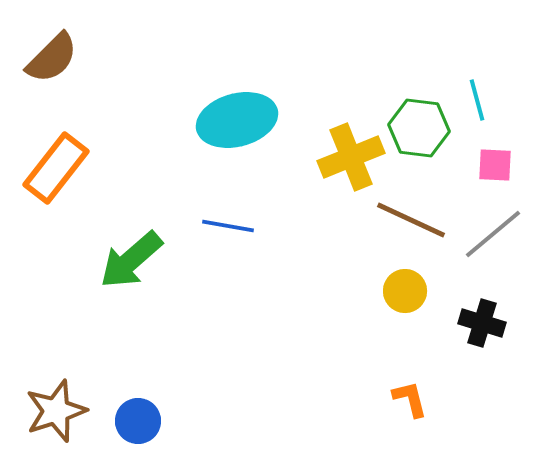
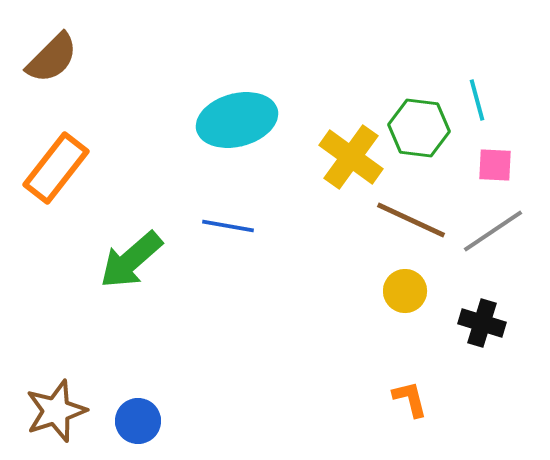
yellow cross: rotated 32 degrees counterclockwise
gray line: moved 3 px up; rotated 6 degrees clockwise
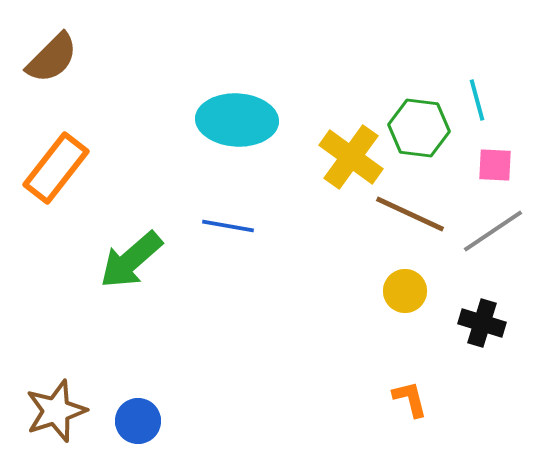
cyan ellipse: rotated 18 degrees clockwise
brown line: moved 1 px left, 6 px up
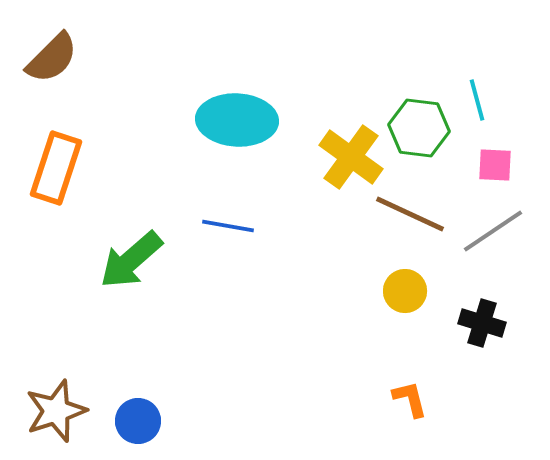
orange rectangle: rotated 20 degrees counterclockwise
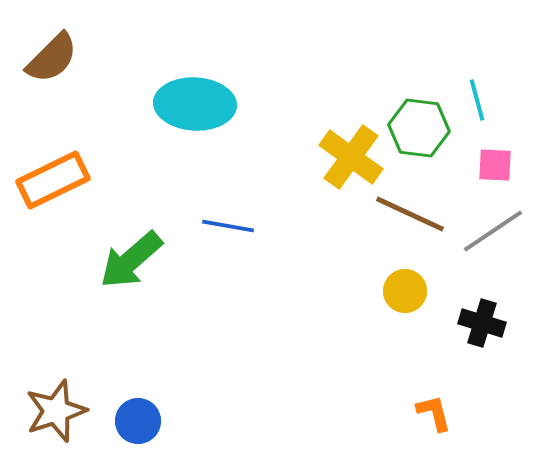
cyan ellipse: moved 42 px left, 16 px up
orange rectangle: moved 3 px left, 12 px down; rotated 46 degrees clockwise
orange L-shape: moved 24 px right, 14 px down
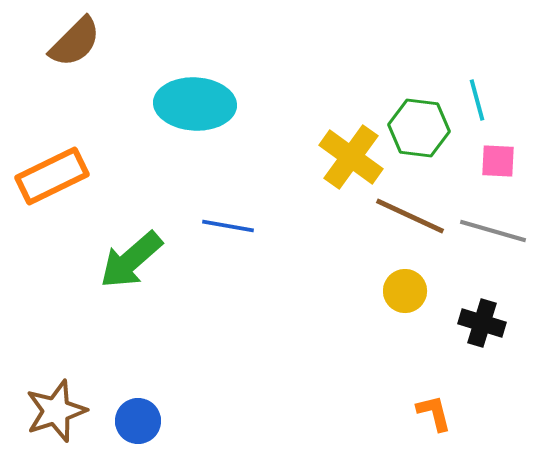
brown semicircle: moved 23 px right, 16 px up
pink square: moved 3 px right, 4 px up
orange rectangle: moved 1 px left, 4 px up
brown line: moved 2 px down
gray line: rotated 50 degrees clockwise
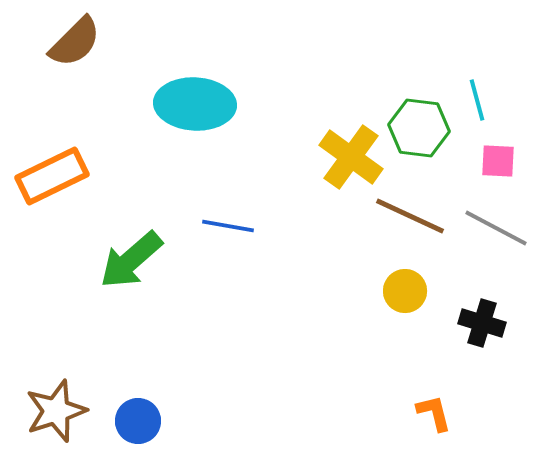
gray line: moved 3 px right, 3 px up; rotated 12 degrees clockwise
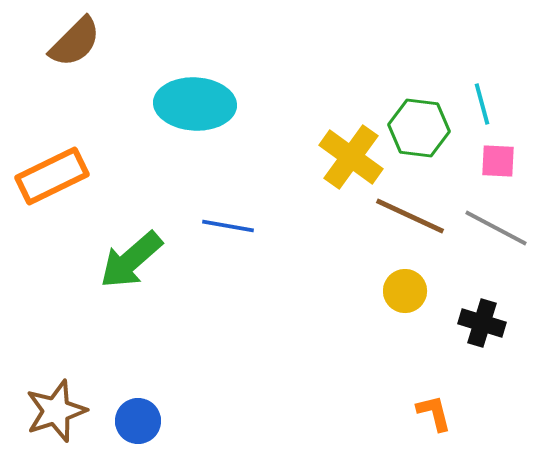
cyan line: moved 5 px right, 4 px down
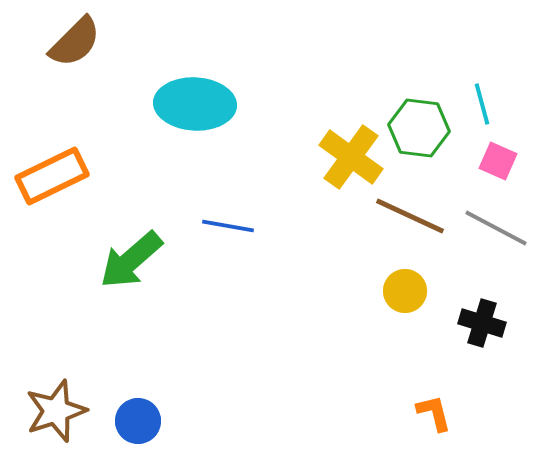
pink square: rotated 21 degrees clockwise
